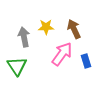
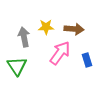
brown arrow: rotated 120 degrees clockwise
pink arrow: moved 2 px left, 1 px up
blue rectangle: moved 1 px right, 1 px up
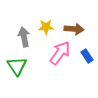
blue rectangle: moved 4 px up; rotated 16 degrees counterclockwise
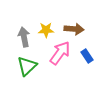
yellow star: moved 3 px down
green triangle: moved 10 px right; rotated 20 degrees clockwise
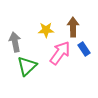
brown arrow: moved 1 px left, 2 px up; rotated 96 degrees counterclockwise
gray arrow: moved 9 px left, 5 px down
blue rectangle: moved 3 px left, 7 px up
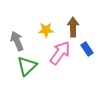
gray arrow: moved 2 px right, 1 px up; rotated 12 degrees counterclockwise
blue rectangle: moved 3 px right
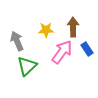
pink arrow: moved 2 px right, 1 px up
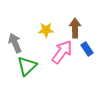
brown arrow: moved 2 px right, 1 px down
gray arrow: moved 2 px left, 2 px down
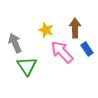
yellow star: rotated 21 degrees clockwise
pink arrow: rotated 80 degrees counterclockwise
green triangle: rotated 20 degrees counterclockwise
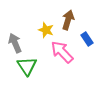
brown arrow: moved 7 px left, 8 px up; rotated 18 degrees clockwise
blue rectangle: moved 10 px up
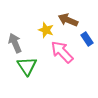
brown arrow: rotated 84 degrees counterclockwise
